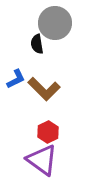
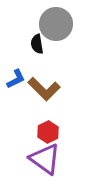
gray circle: moved 1 px right, 1 px down
purple triangle: moved 3 px right, 1 px up
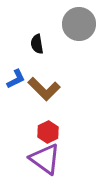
gray circle: moved 23 px right
